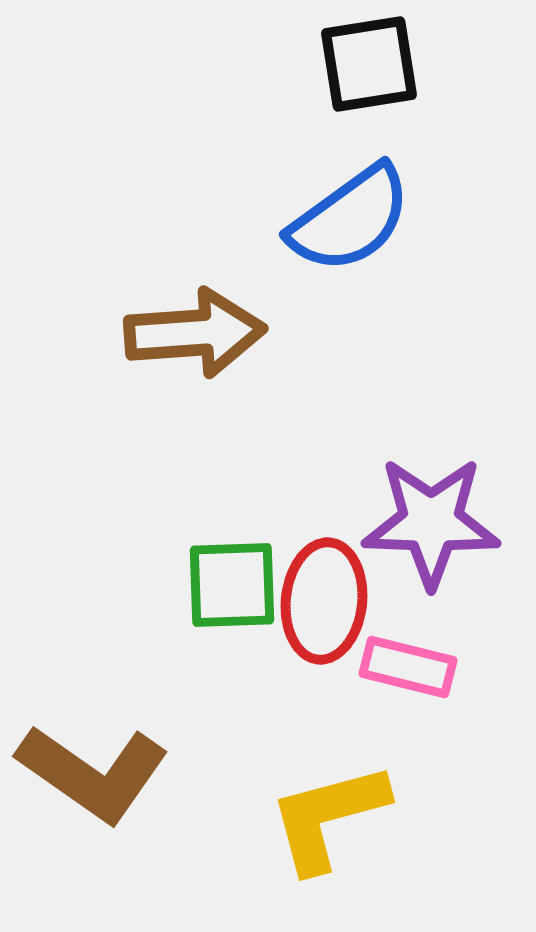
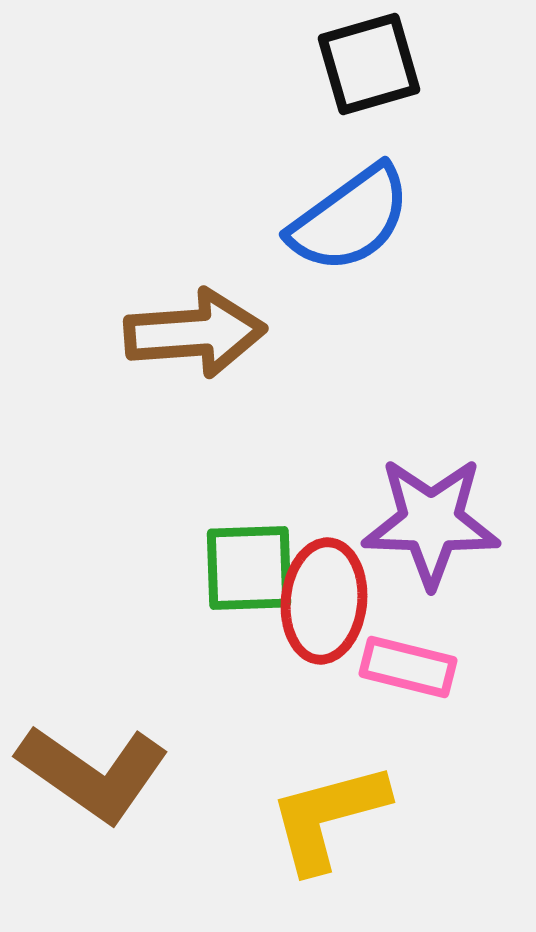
black square: rotated 7 degrees counterclockwise
green square: moved 17 px right, 17 px up
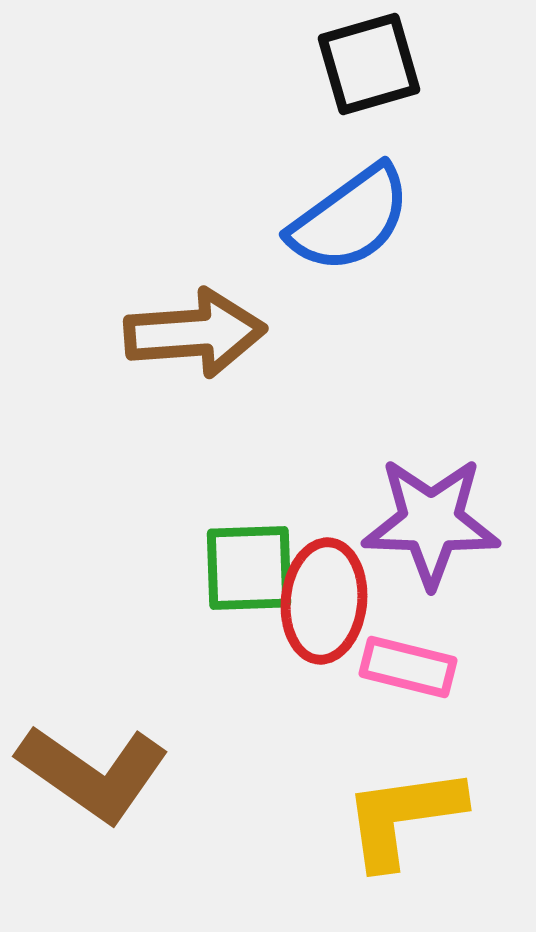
yellow L-shape: moved 75 px right; rotated 7 degrees clockwise
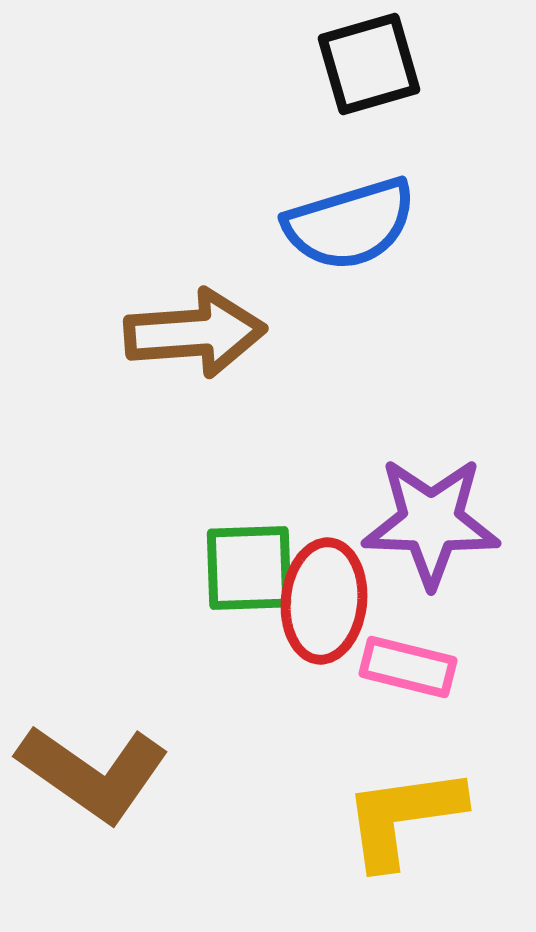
blue semicircle: moved 5 px down; rotated 19 degrees clockwise
